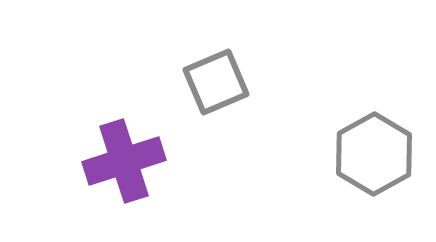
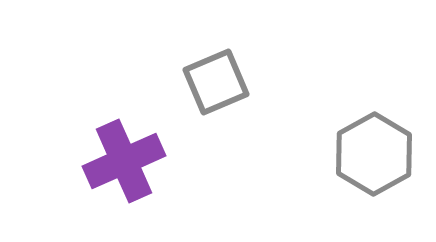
purple cross: rotated 6 degrees counterclockwise
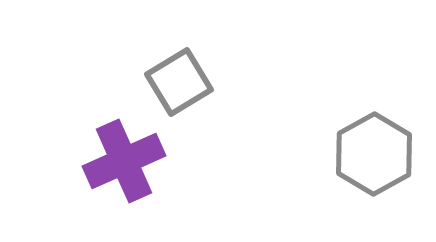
gray square: moved 37 px left; rotated 8 degrees counterclockwise
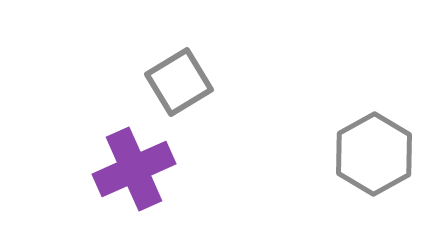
purple cross: moved 10 px right, 8 px down
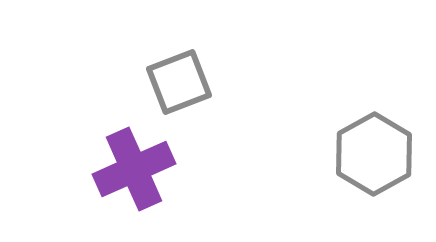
gray square: rotated 10 degrees clockwise
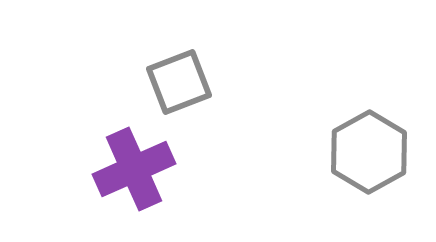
gray hexagon: moved 5 px left, 2 px up
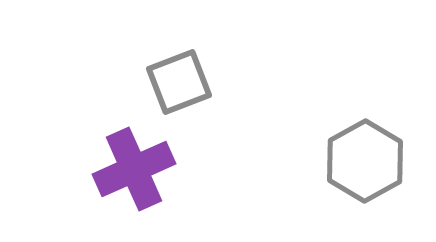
gray hexagon: moved 4 px left, 9 px down
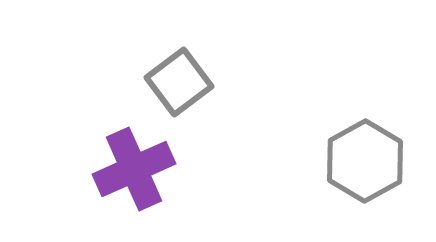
gray square: rotated 16 degrees counterclockwise
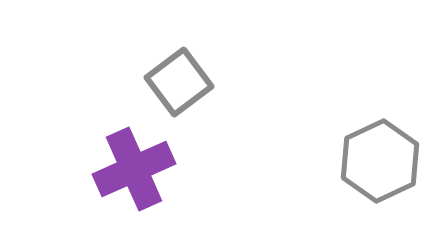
gray hexagon: moved 15 px right; rotated 4 degrees clockwise
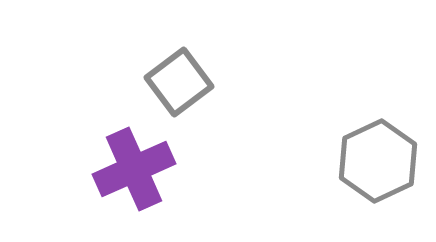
gray hexagon: moved 2 px left
